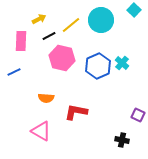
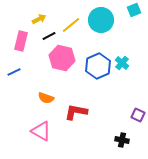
cyan square: rotated 24 degrees clockwise
pink rectangle: rotated 12 degrees clockwise
orange semicircle: rotated 14 degrees clockwise
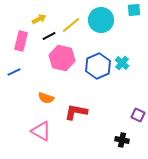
cyan square: rotated 16 degrees clockwise
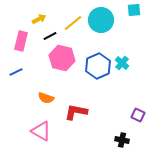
yellow line: moved 2 px right, 2 px up
black line: moved 1 px right
blue line: moved 2 px right
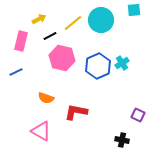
cyan cross: rotated 16 degrees clockwise
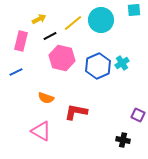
black cross: moved 1 px right
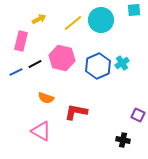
black line: moved 15 px left, 28 px down
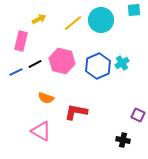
pink hexagon: moved 3 px down
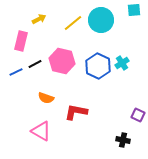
blue hexagon: rotated 10 degrees counterclockwise
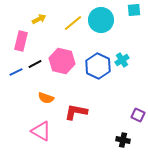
cyan cross: moved 3 px up
